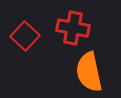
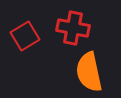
red square: rotated 16 degrees clockwise
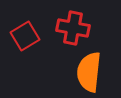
orange semicircle: rotated 18 degrees clockwise
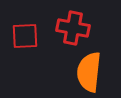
red square: rotated 28 degrees clockwise
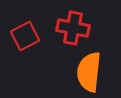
red square: rotated 24 degrees counterclockwise
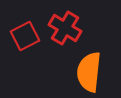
red cross: moved 8 px left; rotated 20 degrees clockwise
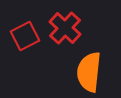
red cross: rotated 12 degrees clockwise
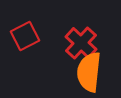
red cross: moved 16 px right, 15 px down
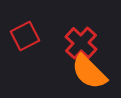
orange semicircle: rotated 51 degrees counterclockwise
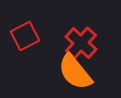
orange semicircle: moved 14 px left; rotated 6 degrees clockwise
